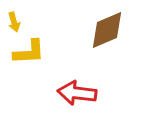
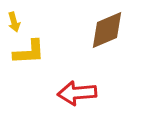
red arrow: rotated 12 degrees counterclockwise
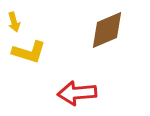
yellow L-shape: rotated 20 degrees clockwise
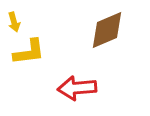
yellow L-shape: rotated 24 degrees counterclockwise
red arrow: moved 5 px up
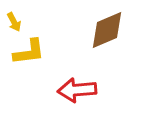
yellow arrow: rotated 12 degrees counterclockwise
red arrow: moved 2 px down
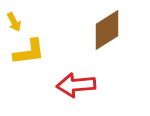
brown diamond: rotated 9 degrees counterclockwise
red arrow: moved 1 px left, 5 px up
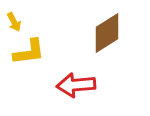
brown diamond: moved 3 px down
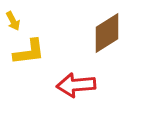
yellow arrow: moved 1 px left, 1 px up
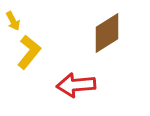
yellow L-shape: rotated 44 degrees counterclockwise
